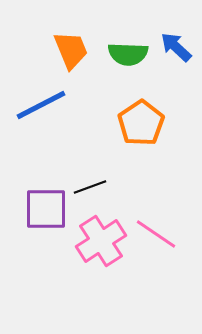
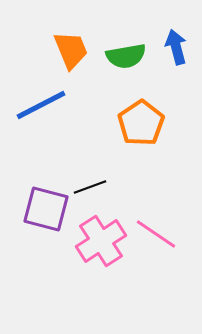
blue arrow: rotated 32 degrees clockwise
green semicircle: moved 2 px left, 2 px down; rotated 12 degrees counterclockwise
purple square: rotated 15 degrees clockwise
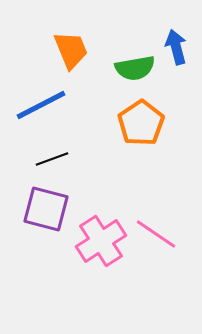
green semicircle: moved 9 px right, 12 px down
black line: moved 38 px left, 28 px up
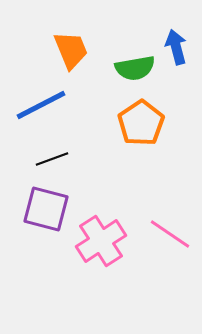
pink line: moved 14 px right
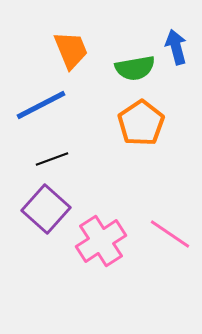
purple square: rotated 27 degrees clockwise
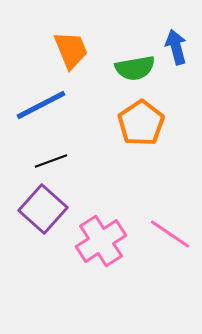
black line: moved 1 px left, 2 px down
purple square: moved 3 px left
